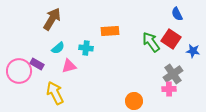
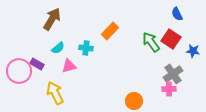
orange rectangle: rotated 42 degrees counterclockwise
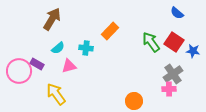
blue semicircle: moved 1 px up; rotated 24 degrees counterclockwise
red square: moved 3 px right, 3 px down
yellow arrow: moved 1 px right, 1 px down; rotated 10 degrees counterclockwise
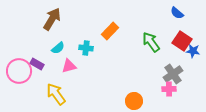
red square: moved 8 px right, 1 px up
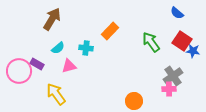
gray cross: moved 2 px down
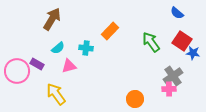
blue star: moved 2 px down
pink circle: moved 2 px left
orange circle: moved 1 px right, 2 px up
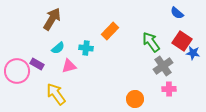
gray cross: moved 10 px left, 10 px up
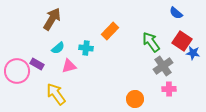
blue semicircle: moved 1 px left
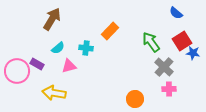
red square: rotated 24 degrees clockwise
gray cross: moved 1 px right, 1 px down; rotated 12 degrees counterclockwise
yellow arrow: moved 2 px left, 1 px up; rotated 45 degrees counterclockwise
